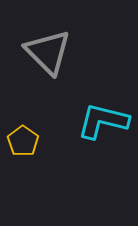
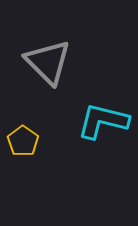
gray triangle: moved 10 px down
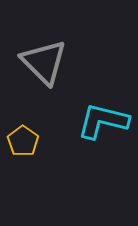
gray triangle: moved 4 px left
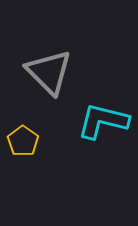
gray triangle: moved 5 px right, 10 px down
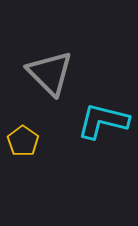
gray triangle: moved 1 px right, 1 px down
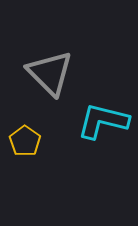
yellow pentagon: moved 2 px right
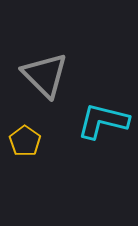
gray triangle: moved 5 px left, 2 px down
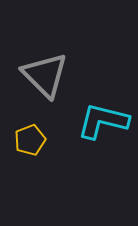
yellow pentagon: moved 5 px right, 1 px up; rotated 16 degrees clockwise
